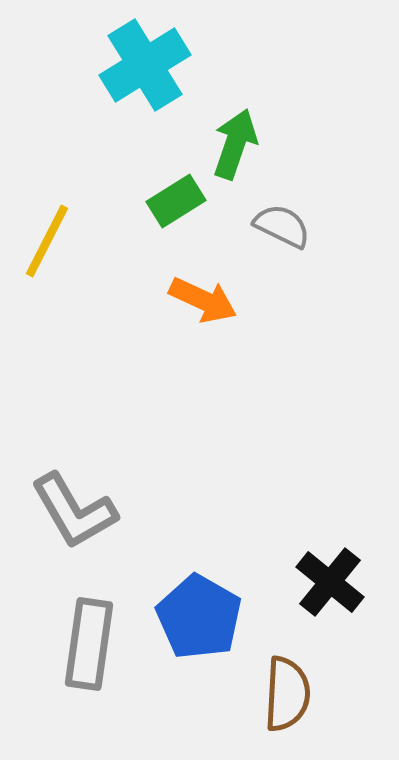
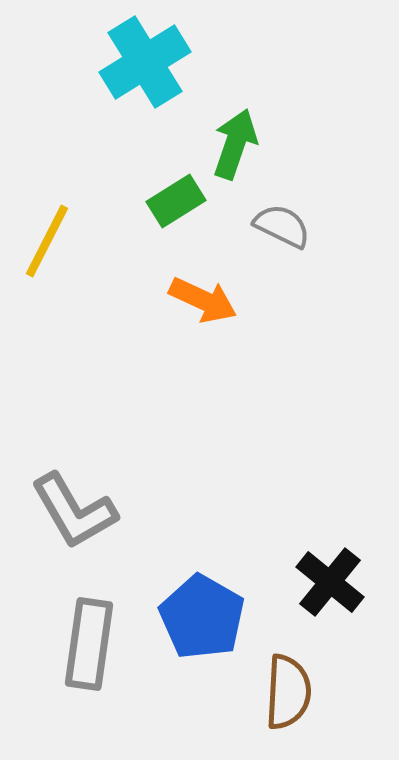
cyan cross: moved 3 px up
blue pentagon: moved 3 px right
brown semicircle: moved 1 px right, 2 px up
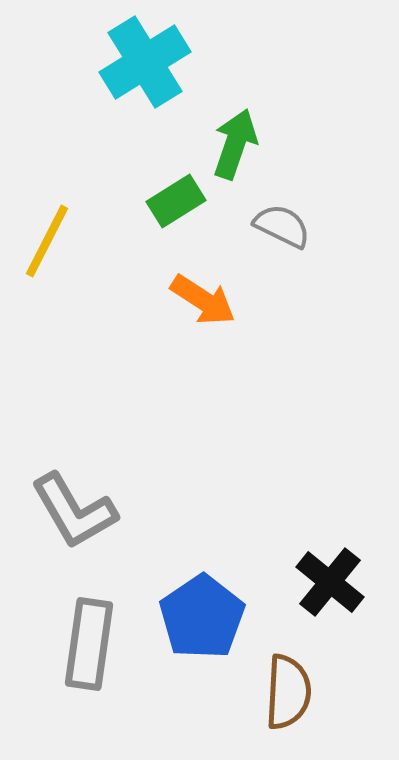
orange arrow: rotated 8 degrees clockwise
blue pentagon: rotated 8 degrees clockwise
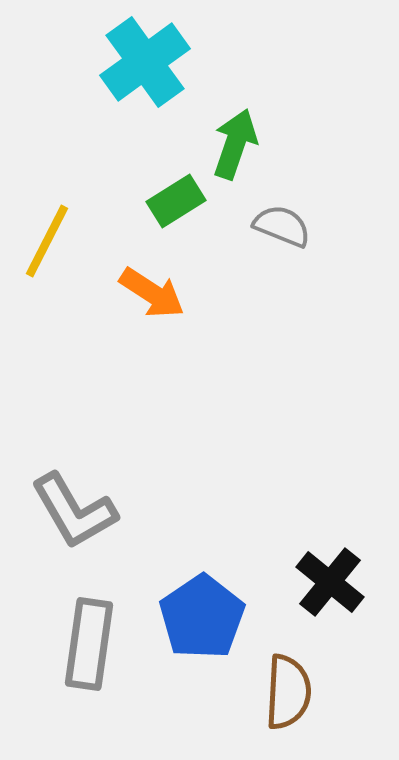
cyan cross: rotated 4 degrees counterclockwise
gray semicircle: rotated 4 degrees counterclockwise
orange arrow: moved 51 px left, 7 px up
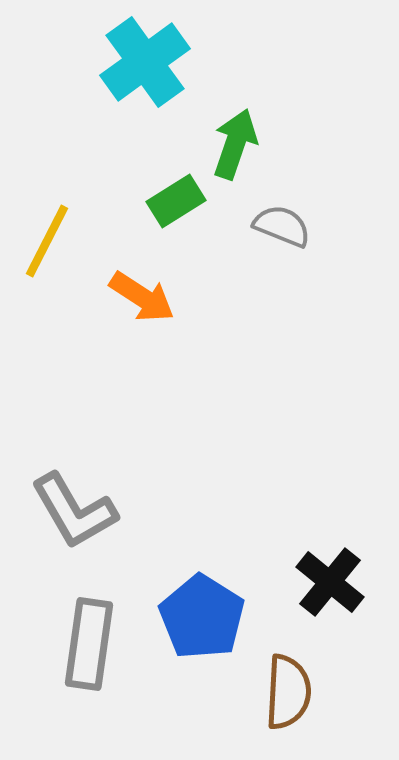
orange arrow: moved 10 px left, 4 px down
blue pentagon: rotated 6 degrees counterclockwise
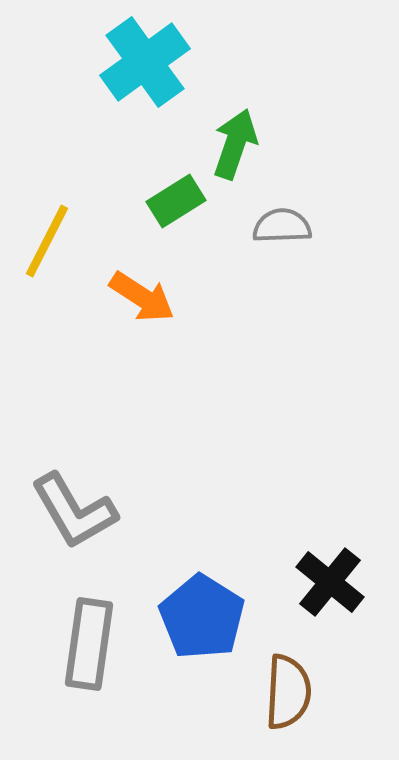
gray semicircle: rotated 24 degrees counterclockwise
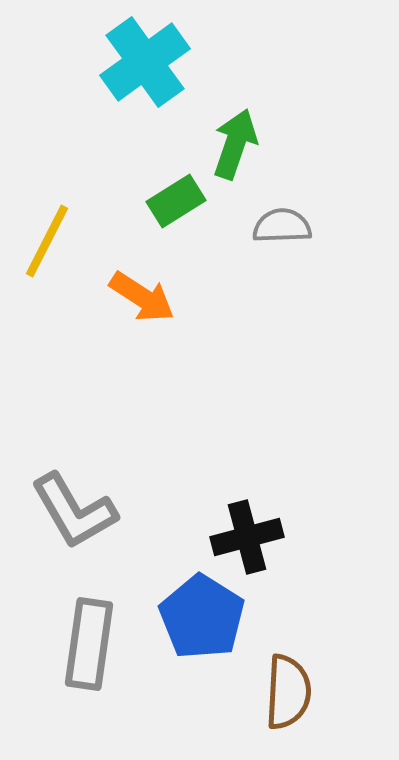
black cross: moved 83 px left, 45 px up; rotated 36 degrees clockwise
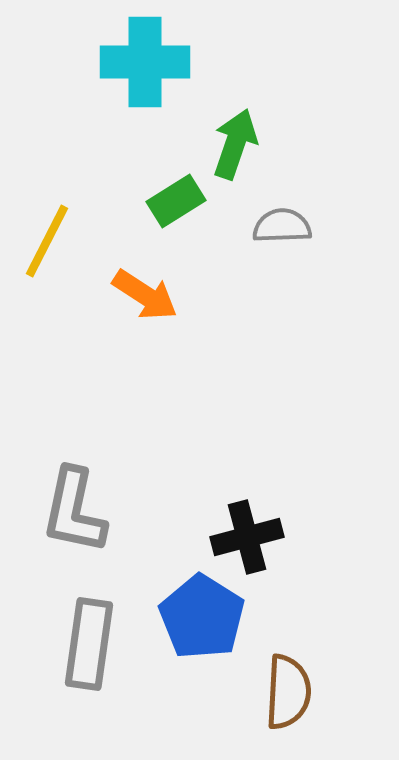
cyan cross: rotated 36 degrees clockwise
orange arrow: moved 3 px right, 2 px up
gray L-shape: rotated 42 degrees clockwise
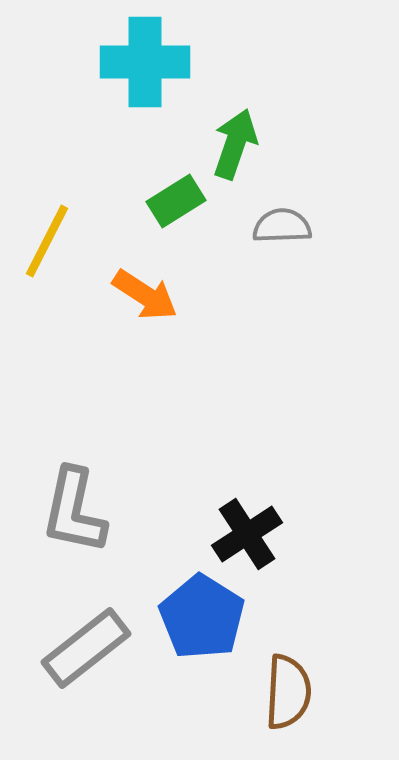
black cross: moved 3 px up; rotated 18 degrees counterclockwise
gray rectangle: moved 3 px left, 4 px down; rotated 44 degrees clockwise
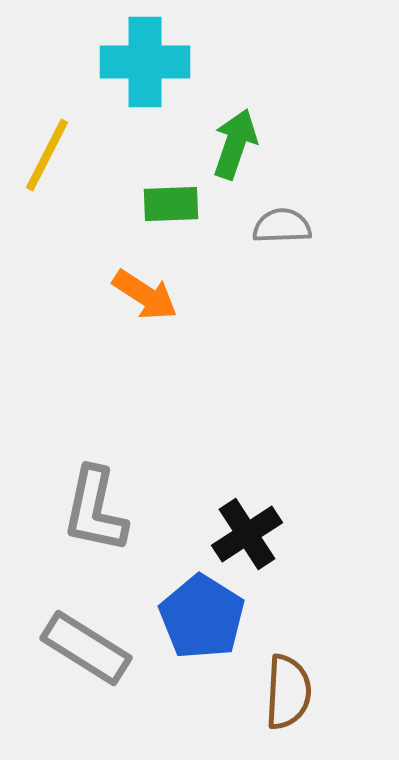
green rectangle: moved 5 px left, 3 px down; rotated 30 degrees clockwise
yellow line: moved 86 px up
gray L-shape: moved 21 px right, 1 px up
gray rectangle: rotated 70 degrees clockwise
